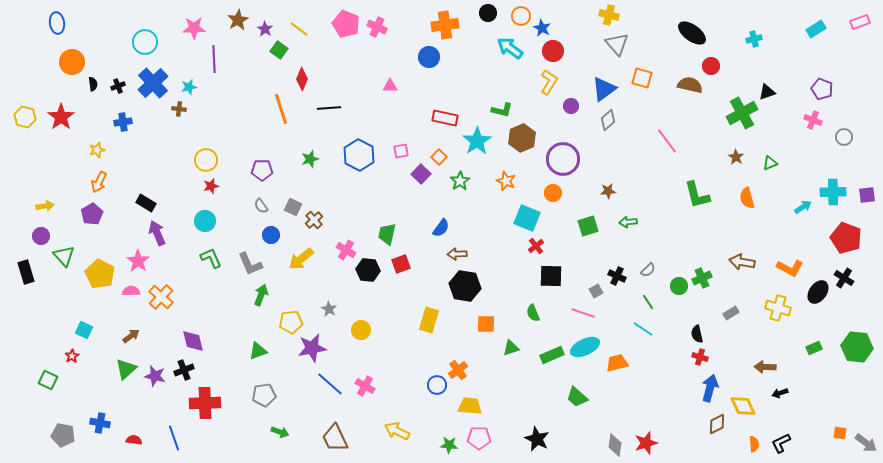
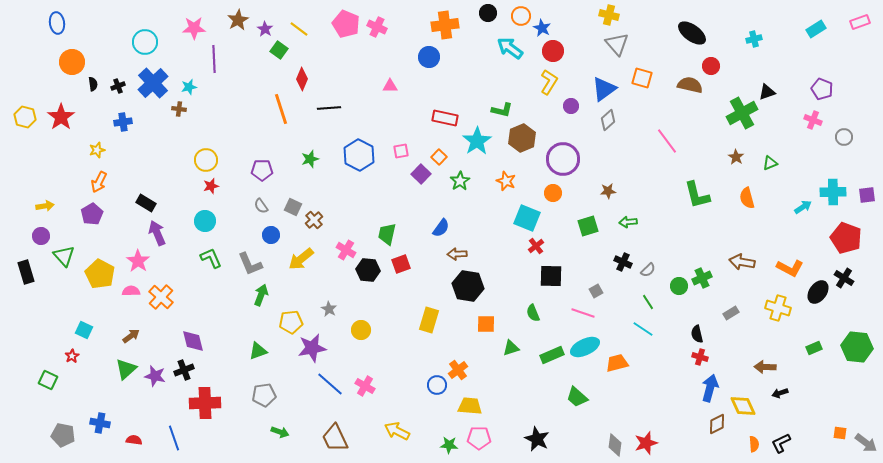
black cross at (617, 276): moved 6 px right, 14 px up
black hexagon at (465, 286): moved 3 px right
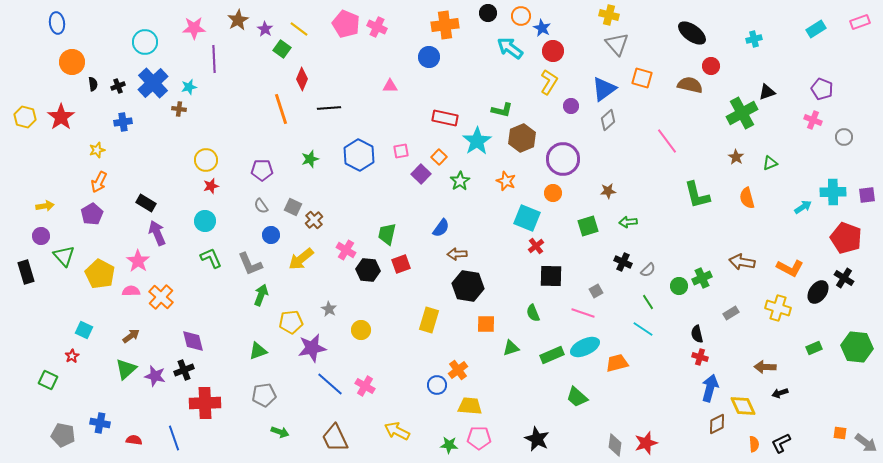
green square at (279, 50): moved 3 px right, 1 px up
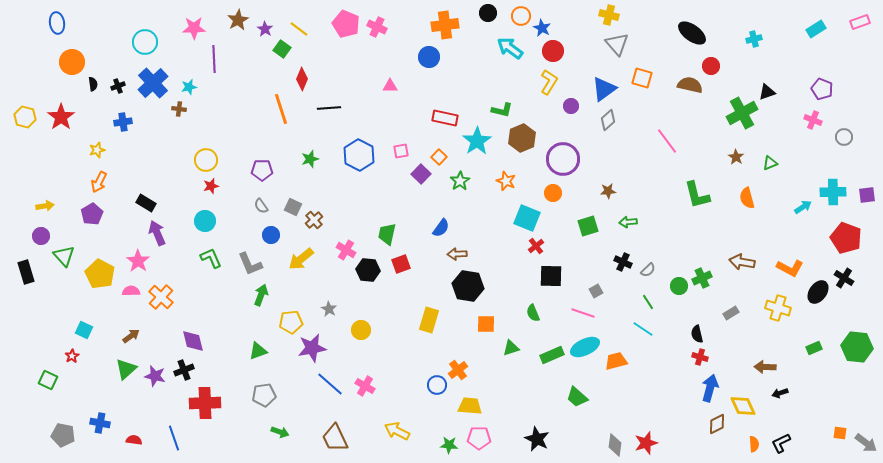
orange trapezoid at (617, 363): moved 1 px left, 2 px up
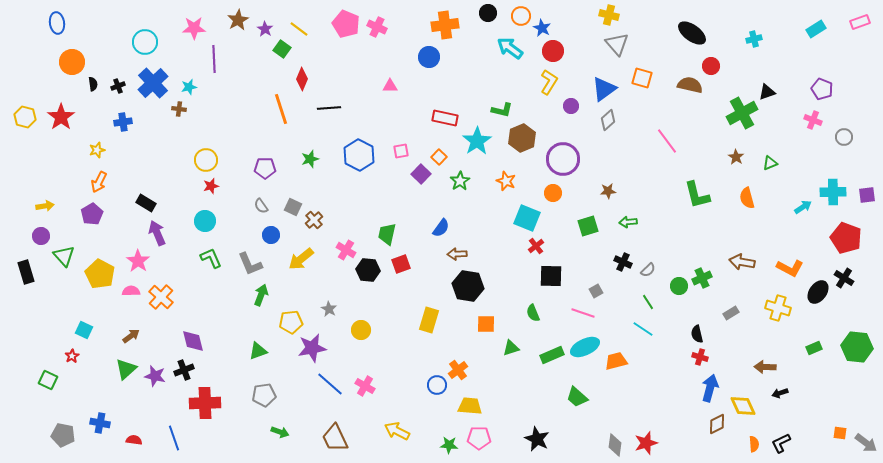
purple pentagon at (262, 170): moved 3 px right, 2 px up
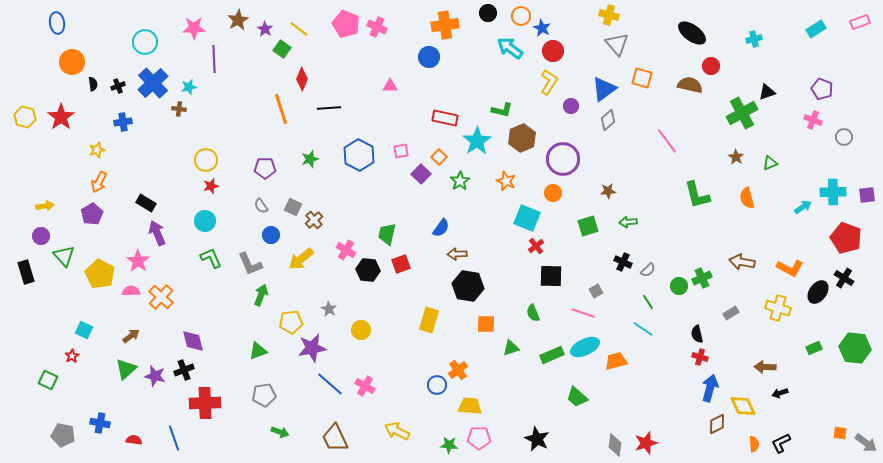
green hexagon at (857, 347): moved 2 px left, 1 px down
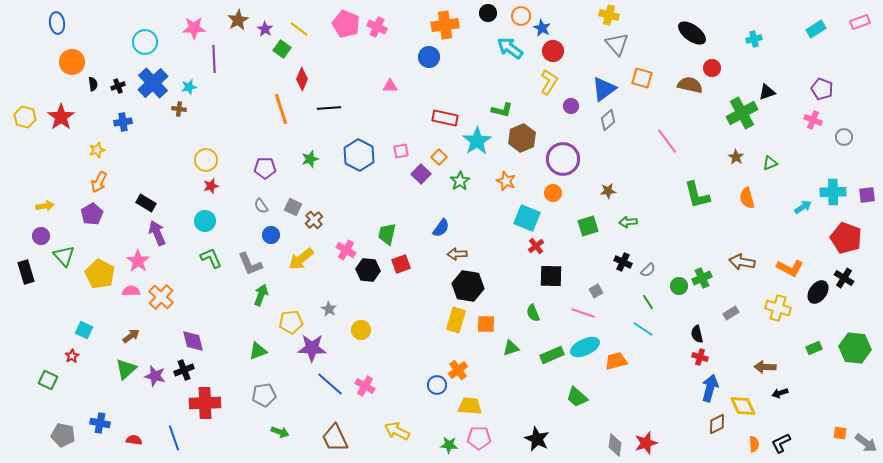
red circle at (711, 66): moved 1 px right, 2 px down
yellow rectangle at (429, 320): moved 27 px right
purple star at (312, 348): rotated 12 degrees clockwise
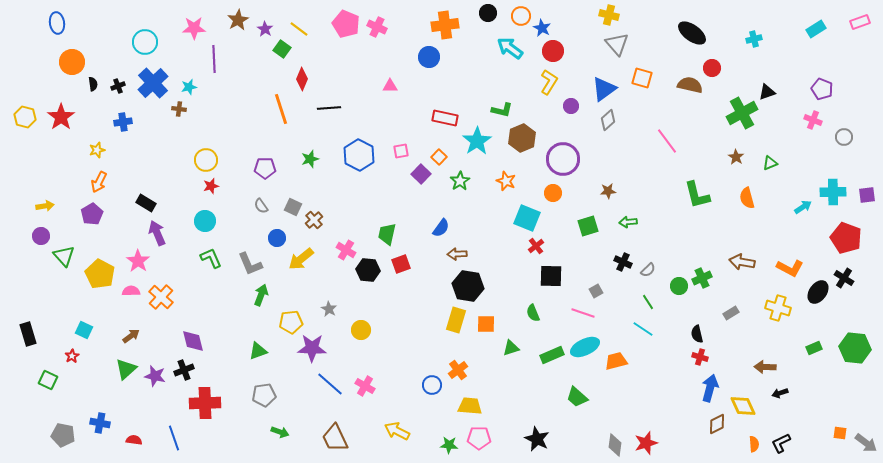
blue circle at (271, 235): moved 6 px right, 3 px down
black rectangle at (26, 272): moved 2 px right, 62 px down
blue circle at (437, 385): moved 5 px left
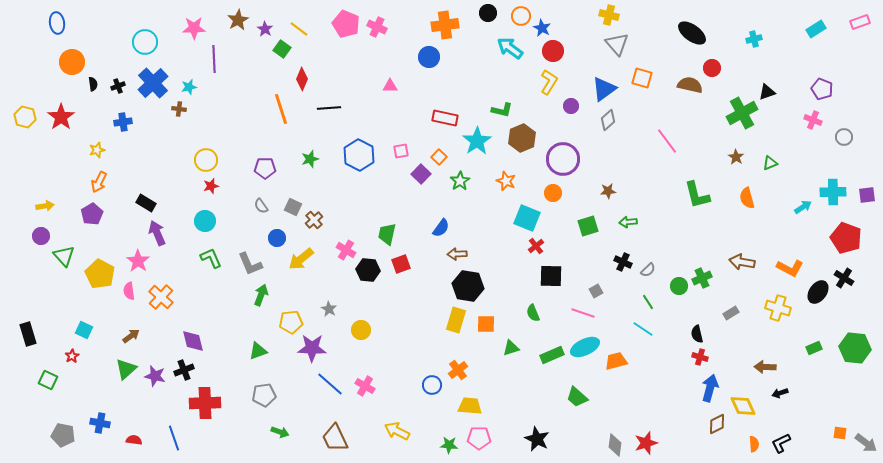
pink semicircle at (131, 291): moved 2 px left; rotated 96 degrees counterclockwise
